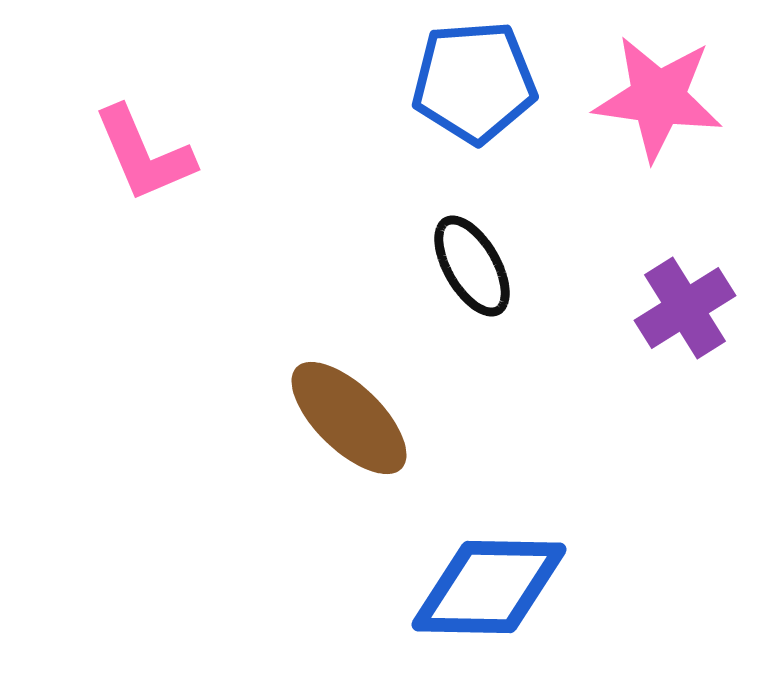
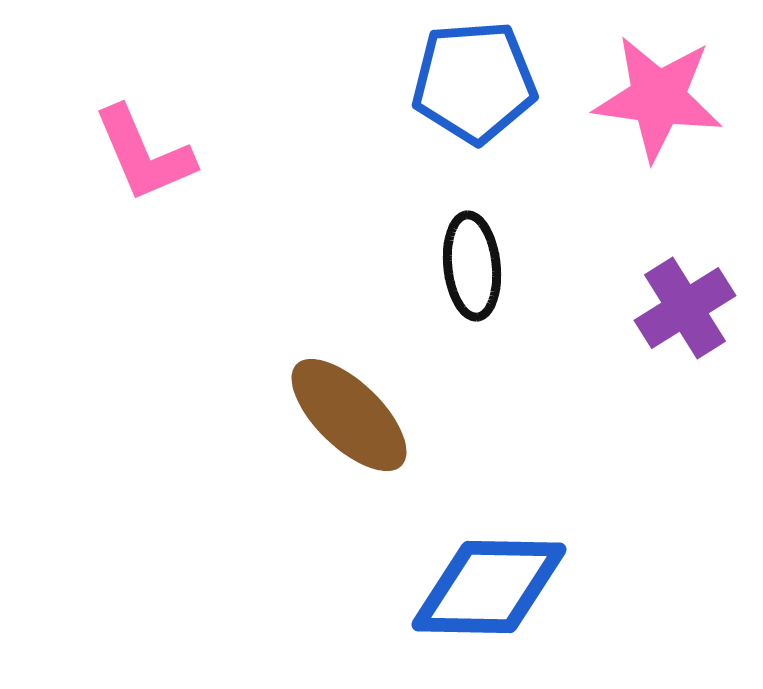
black ellipse: rotated 24 degrees clockwise
brown ellipse: moved 3 px up
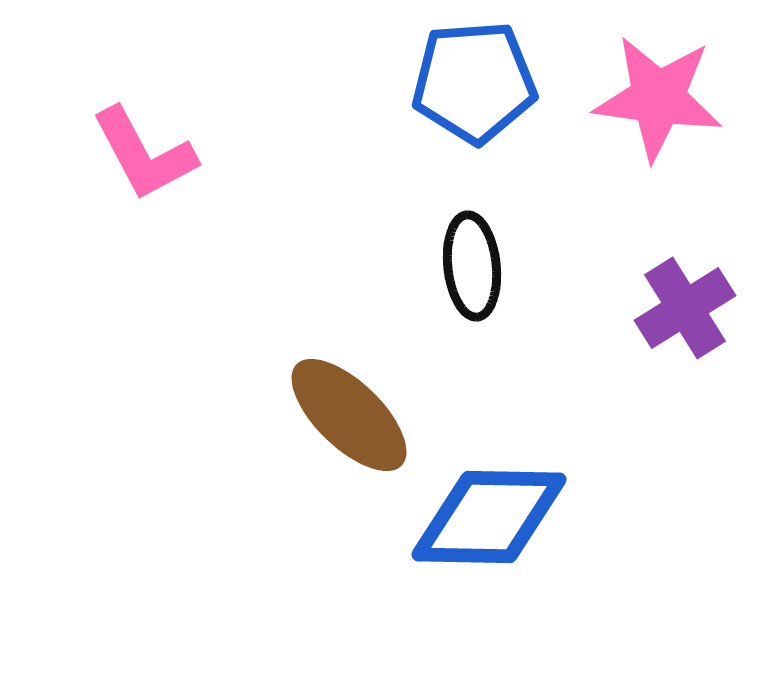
pink L-shape: rotated 5 degrees counterclockwise
blue diamond: moved 70 px up
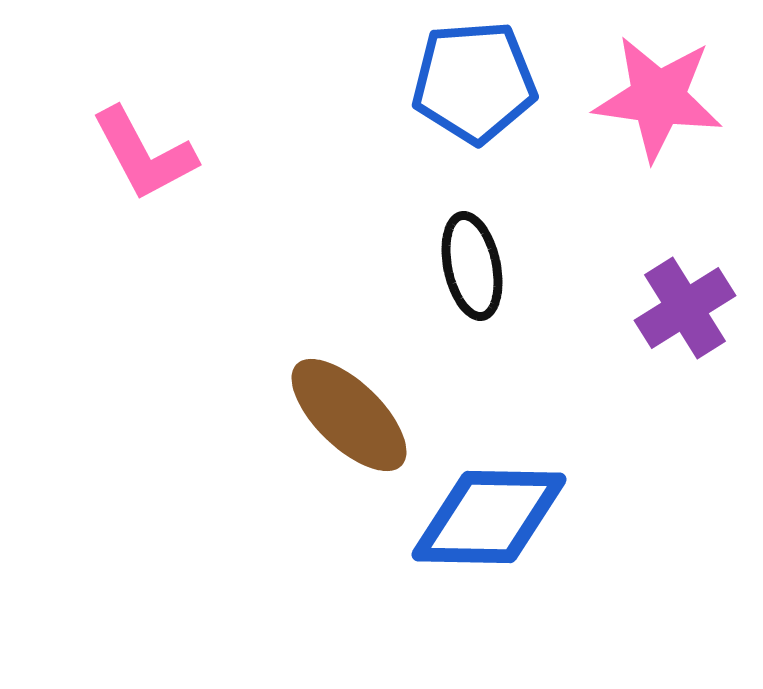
black ellipse: rotated 6 degrees counterclockwise
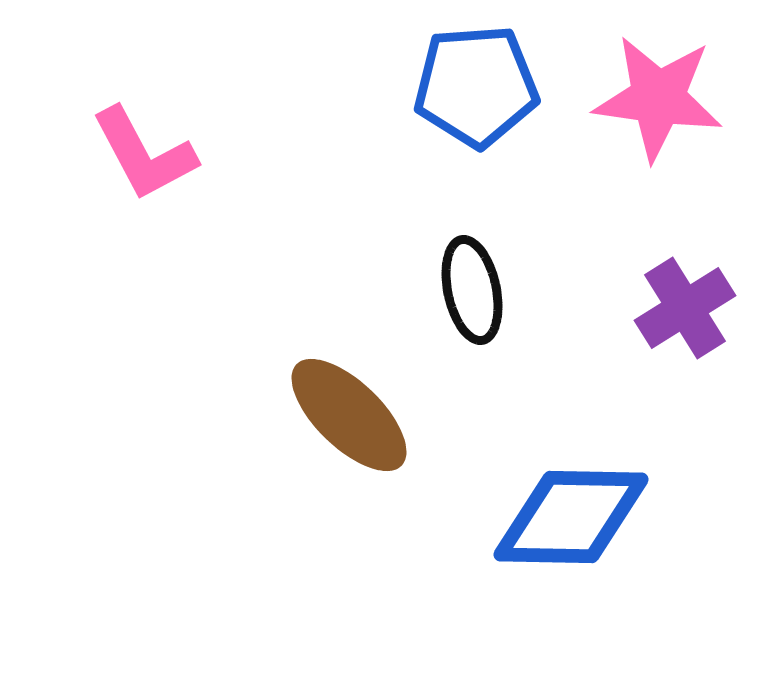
blue pentagon: moved 2 px right, 4 px down
black ellipse: moved 24 px down
blue diamond: moved 82 px right
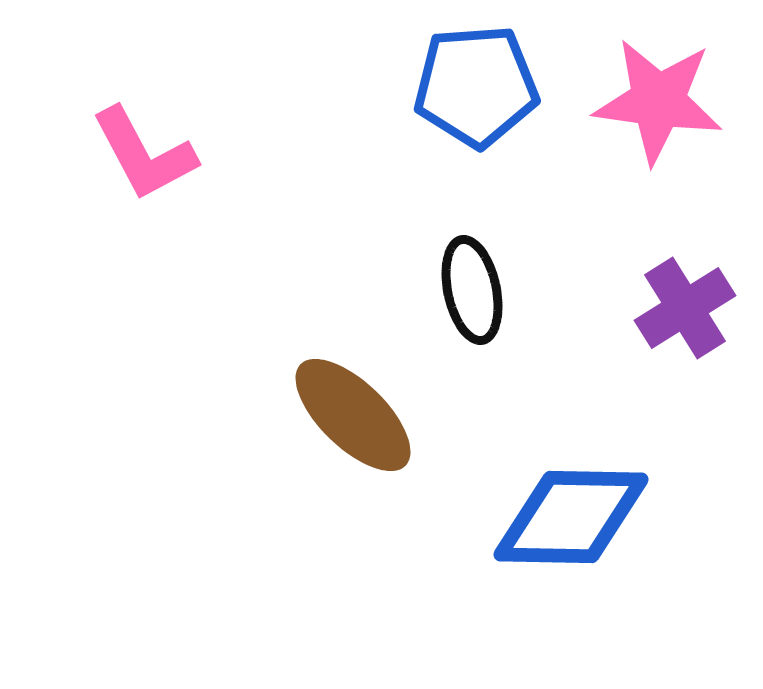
pink star: moved 3 px down
brown ellipse: moved 4 px right
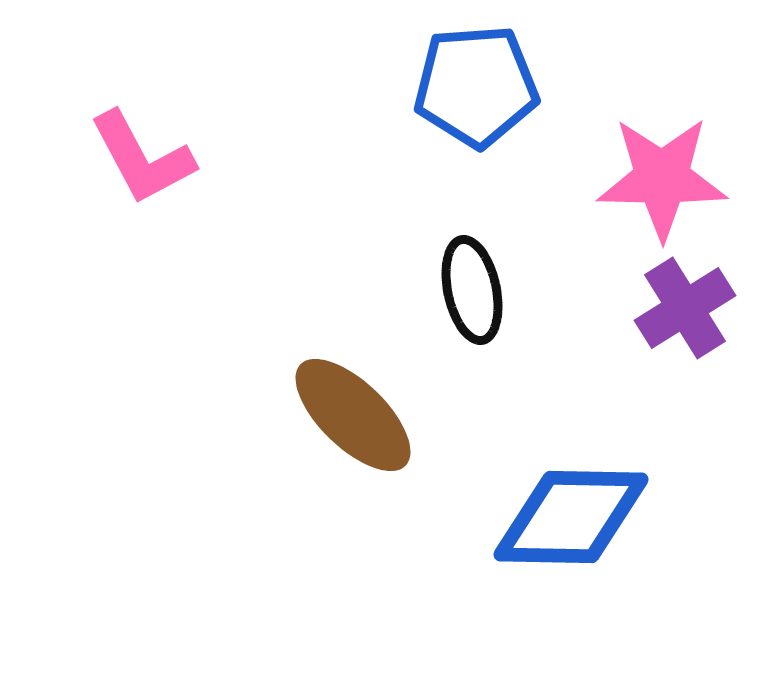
pink star: moved 4 px right, 77 px down; rotated 7 degrees counterclockwise
pink L-shape: moved 2 px left, 4 px down
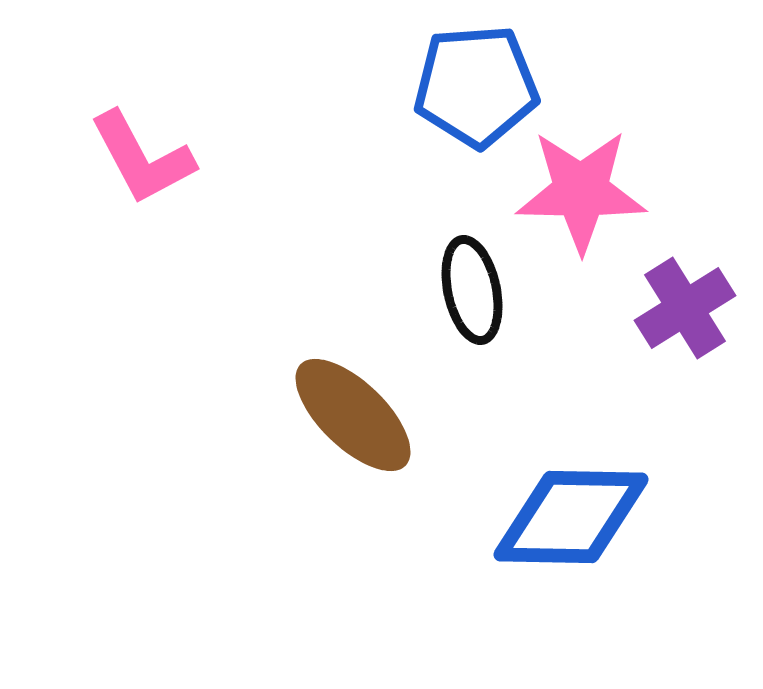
pink star: moved 81 px left, 13 px down
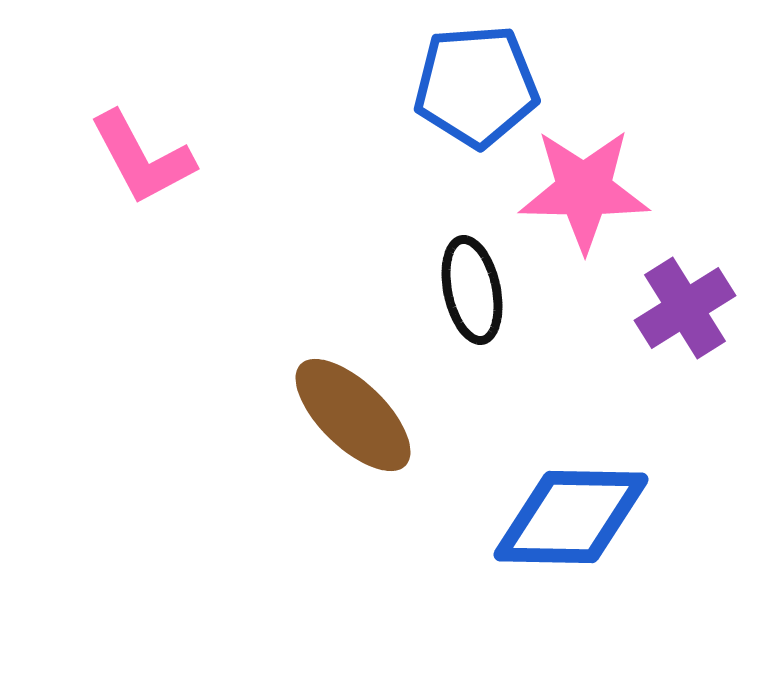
pink star: moved 3 px right, 1 px up
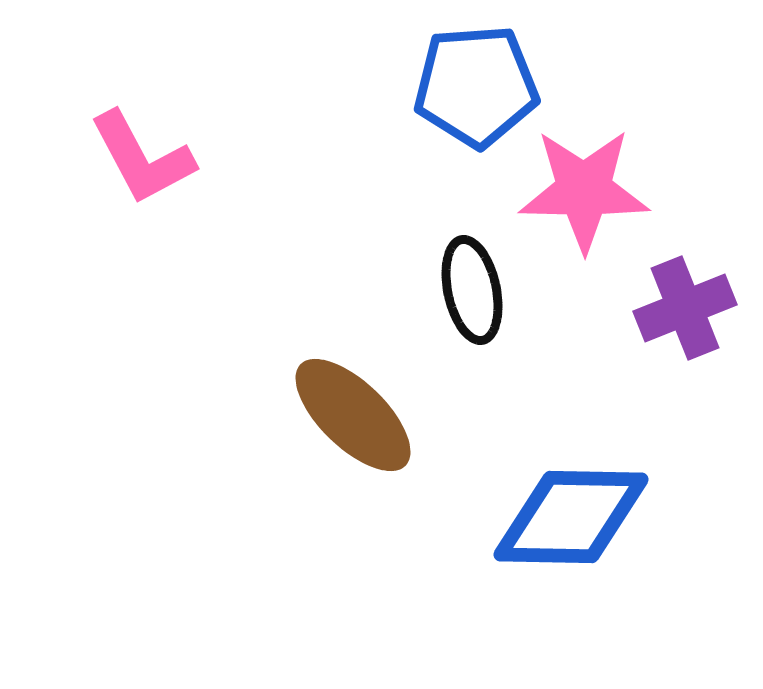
purple cross: rotated 10 degrees clockwise
